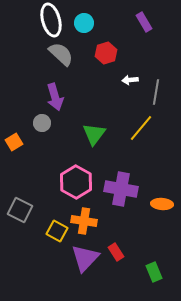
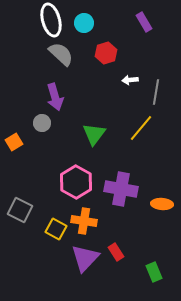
yellow square: moved 1 px left, 2 px up
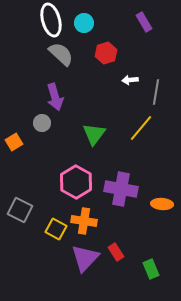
green rectangle: moved 3 px left, 3 px up
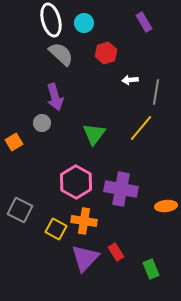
orange ellipse: moved 4 px right, 2 px down; rotated 10 degrees counterclockwise
